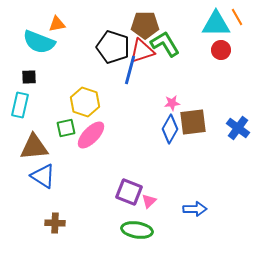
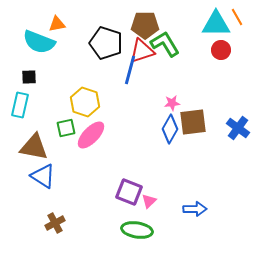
black pentagon: moved 7 px left, 4 px up
brown triangle: rotated 16 degrees clockwise
brown cross: rotated 30 degrees counterclockwise
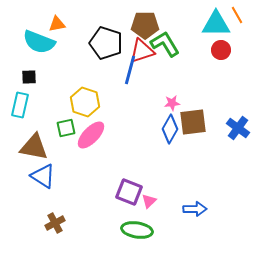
orange line: moved 2 px up
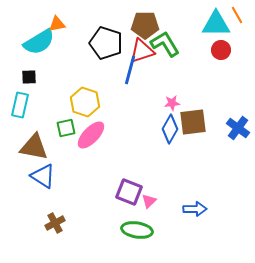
cyan semicircle: rotated 52 degrees counterclockwise
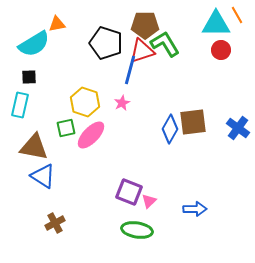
cyan semicircle: moved 5 px left, 2 px down
pink star: moved 50 px left; rotated 21 degrees counterclockwise
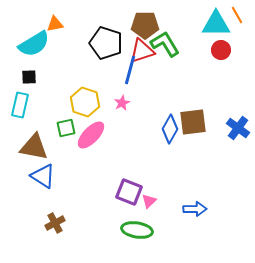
orange triangle: moved 2 px left
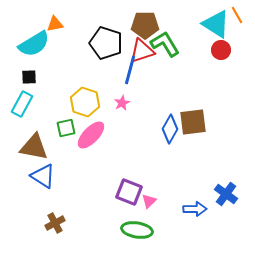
cyan triangle: rotated 32 degrees clockwise
cyan rectangle: moved 2 px right, 1 px up; rotated 15 degrees clockwise
blue cross: moved 12 px left, 66 px down
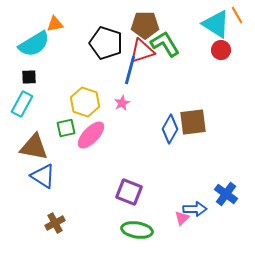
pink triangle: moved 33 px right, 17 px down
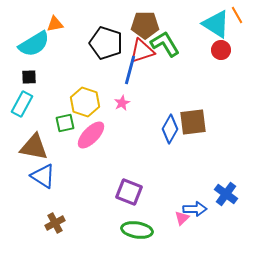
green square: moved 1 px left, 5 px up
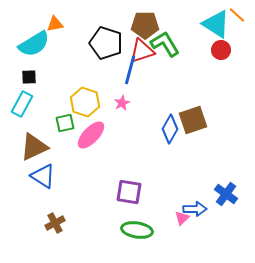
orange line: rotated 18 degrees counterclockwise
brown square: moved 2 px up; rotated 12 degrees counterclockwise
brown triangle: rotated 36 degrees counterclockwise
purple square: rotated 12 degrees counterclockwise
